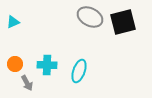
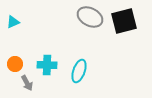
black square: moved 1 px right, 1 px up
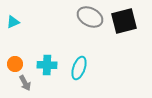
cyan ellipse: moved 3 px up
gray arrow: moved 2 px left
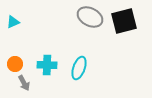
gray arrow: moved 1 px left
